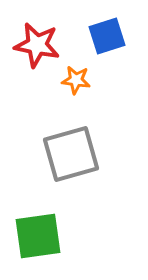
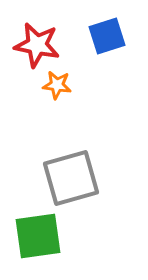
orange star: moved 19 px left, 5 px down
gray square: moved 24 px down
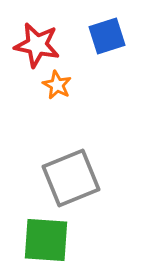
orange star: rotated 20 degrees clockwise
gray square: rotated 6 degrees counterclockwise
green square: moved 8 px right, 4 px down; rotated 12 degrees clockwise
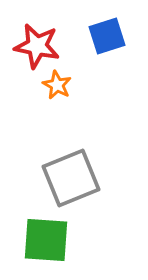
red star: moved 1 px down
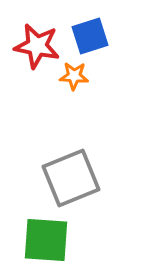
blue square: moved 17 px left
orange star: moved 17 px right, 9 px up; rotated 24 degrees counterclockwise
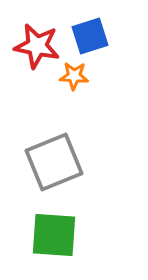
gray square: moved 17 px left, 16 px up
green square: moved 8 px right, 5 px up
